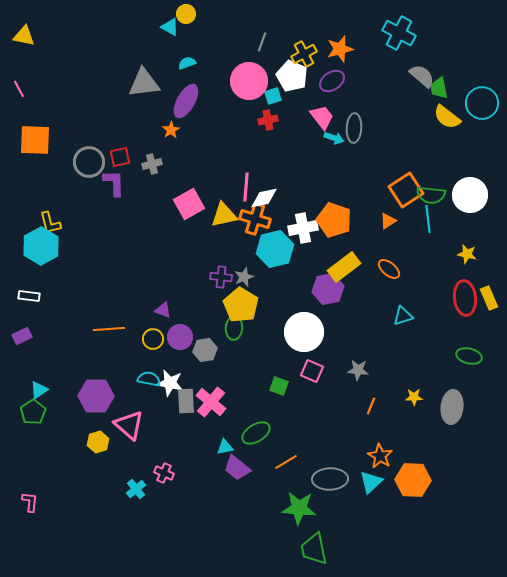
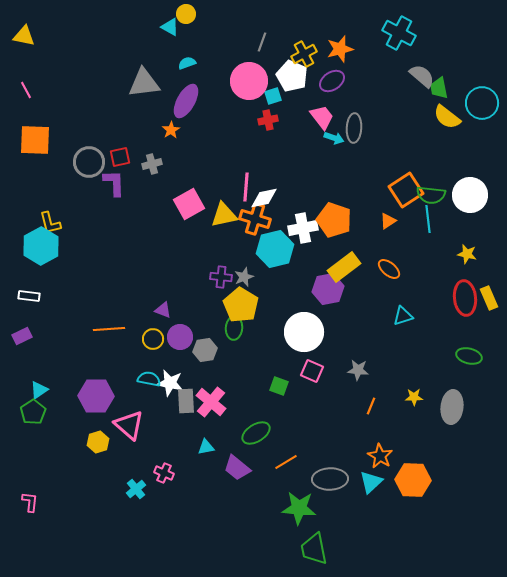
pink line at (19, 89): moved 7 px right, 1 px down
cyan triangle at (225, 447): moved 19 px left
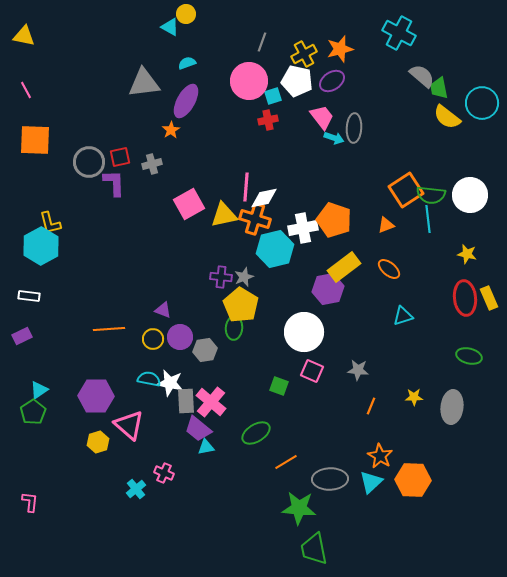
white pentagon at (292, 76): moved 5 px right, 5 px down; rotated 12 degrees counterclockwise
orange triangle at (388, 221): moved 2 px left, 4 px down; rotated 12 degrees clockwise
purple trapezoid at (237, 468): moved 39 px left, 39 px up
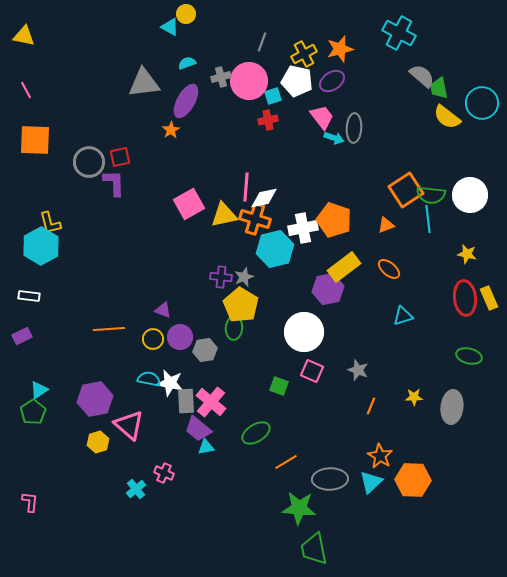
gray cross at (152, 164): moved 69 px right, 87 px up
gray star at (358, 370): rotated 15 degrees clockwise
purple hexagon at (96, 396): moved 1 px left, 3 px down; rotated 12 degrees counterclockwise
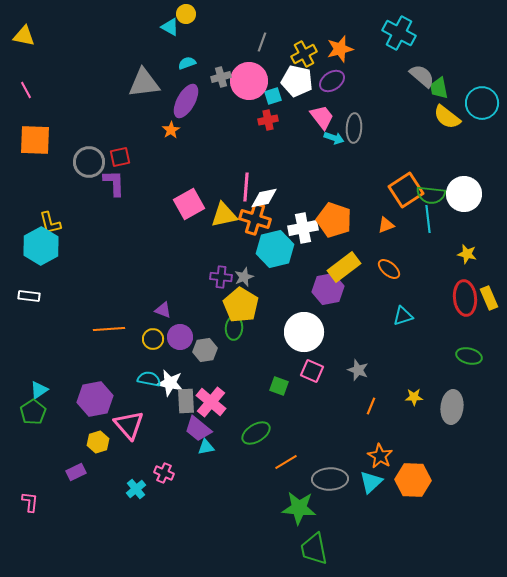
white circle at (470, 195): moved 6 px left, 1 px up
purple rectangle at (22, 336): moved 54 px right, 136 px down
pink triangle at (129, 425): rotated 8 degrees clockwise
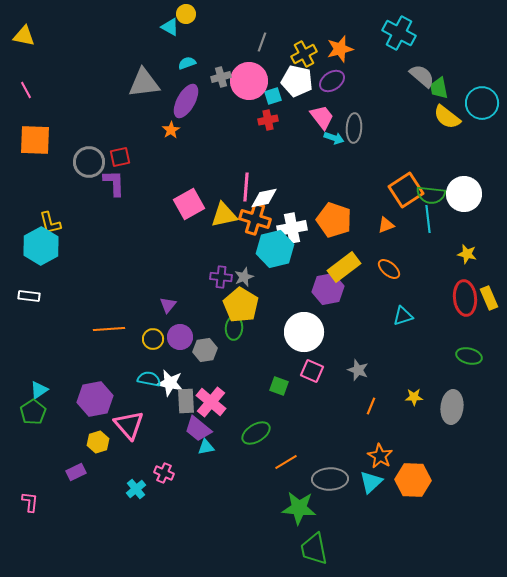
white cross at (303, 228): moved 11 px left
purple triangle at (163, 310): moved 5 px right, 5 px up; rotated 48 degrees clockwise
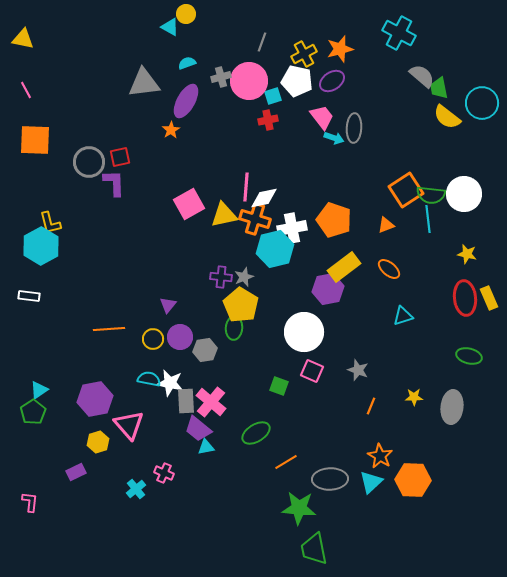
yellow triangle at (24, 36): moved 1 px left, 3 px down
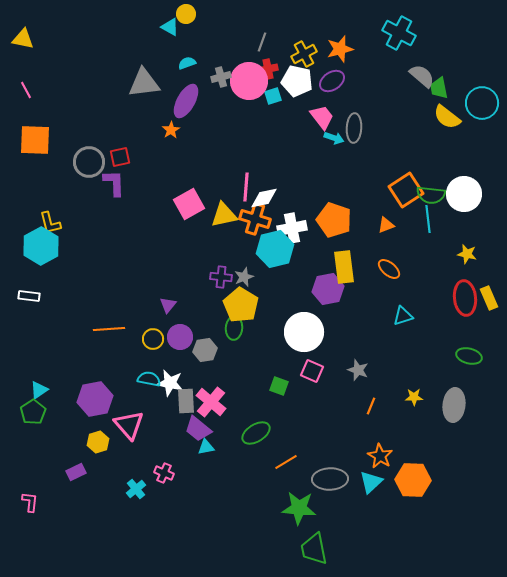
red cross at (268, 120): moved 51 px up
yellow rectangle at (344, 267): rotated 60 degrees counterclockwise
gray ellipse at (452, 407): moved 2 px right, 2 px up
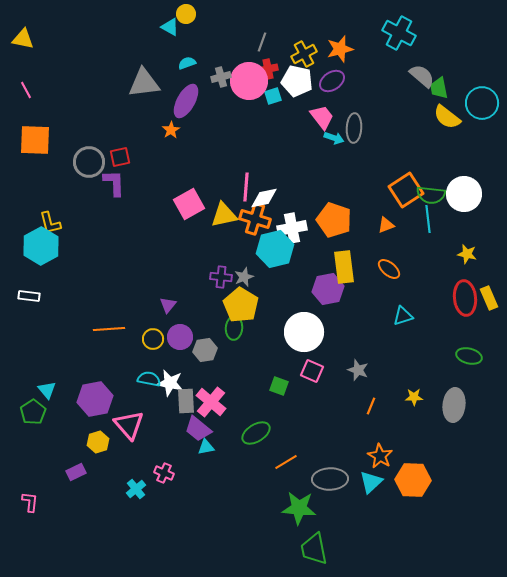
cyan triangle at (39, 390): moved 8 px right; rotated 36 degrees counterclockwise
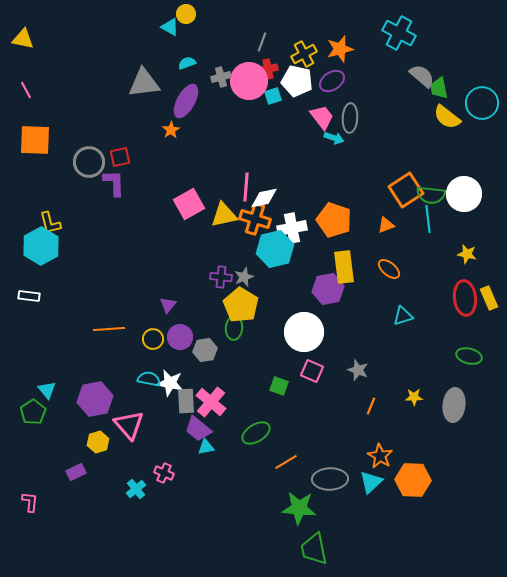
gray ellipse at (354, 128): moved 4 px left, 10 px up
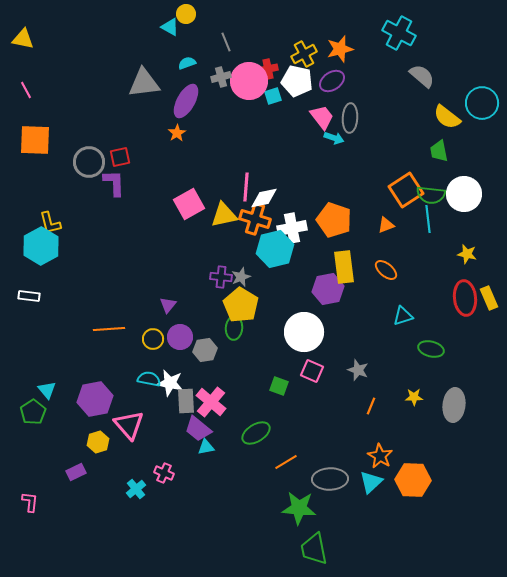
gray line at (262, 42): moved 36 px left; rotated 42 degrees counterclockwise
green trapezoid at (439, 88): moved 63 px down
orange star at (171, 130): moved 6 px right, 3 px down
orange ellipse at (389, 269): moved 3 px left, 1 px down
gray star at (244, 277): moved 3 px left
green ellipse at (469, 356): moved 38 px left, 7 px up
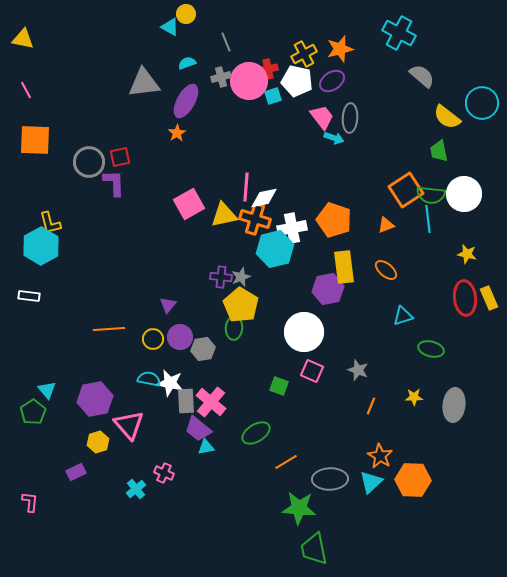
gray hexagon at (205, 350): moved 2 px left, 1 px up
